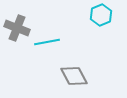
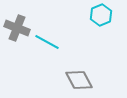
cyan line: rotated 40 degrees clockwise
gray diamond: moved 5 px right, 4 px down
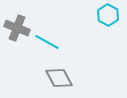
cyan hexagon: moved 7 px right; rotated 10 degrees counterclockwise
gray diamond: moved 20 px left, 2 px up
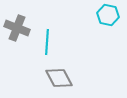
cyan hexagon: rotated 15 degrees counterclockwise
cyan line: rotated 65 degrees clockwise
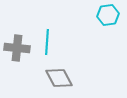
cyan hexagon: rotated 20 degrees counterclockwise
gray cross: moved 20 px down; rotated 15 degrees counterclockwise
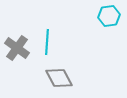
cyan hexagon: moved 1 px right, 1 px down
gray cross: rotated 30 degrees clockwise
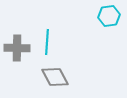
gray cross: rotated 35 degrees counterclockwise
gray diamond: moved 4 px left, 1 px up
